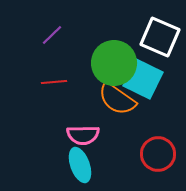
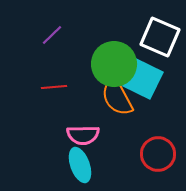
green circle: moved 1 px down
red line: moved 5 px down
orange semicircle: moved 2 px up; rotated 27 degrees clockwise
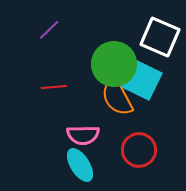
purple line: moved 3 px left, 5 px up
cyan square: moved 1 px left, 1 px down
red circle: moved 19 px left, 4 px up
cyan ellipse: rotated 12 degrees counterclockwise
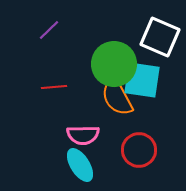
cyan square: rotated 18 degrees counterclockwise
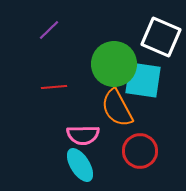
white square: moved 1 px right
cyan square: moved 1 px right
orange semicircle: moved 11 px down
red circle: moved 1 px right, 1 px down
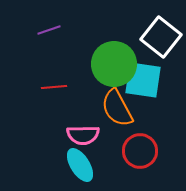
purple line: rotated 25 degrees clockwise
white square: rotated 15 degrees clockwise
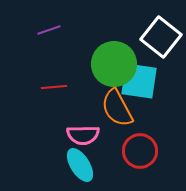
cyan square: moved 4 px left, 1 px down
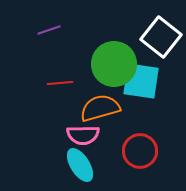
cyan square: moved 2 px right
red line: moved 6 px right, 4 px up
orange semicircle: moved 17 px left; rotated 102 degrees clockwise
